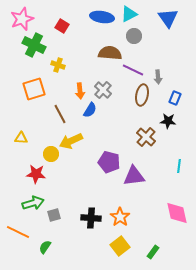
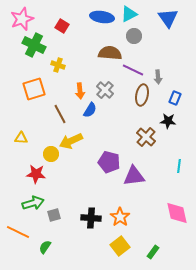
gray cross: moved 2 px right
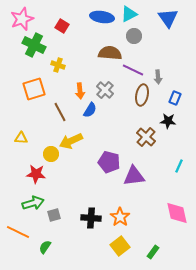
brown line: moved 2 px up
cyan line: rotated 16 degrees clockwise
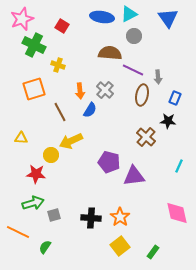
yellow circle: moved 1 px down
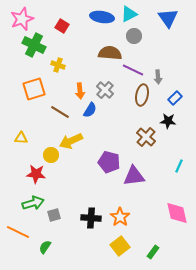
blue rectangle: rotated 24 degrees clockwise
brown line: rotated 30 degrees counterclockwise
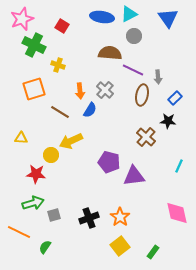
black cross: moved 2 px left; rotated 24 degrees counterclockwise
orange line: moved 1 px right
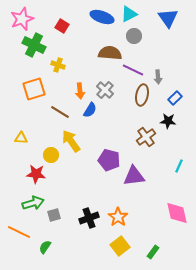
blue ellipse: rotated 10 degrees clockwise
brown cross: rotated 12 degrees clockwise
yellow arrow: rotated 80 degrees clockwise
purple pentagon: moved 2 px up
orange star: moved 2 px left
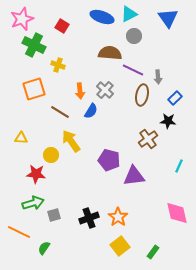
blue semicircle: moved 1 px right, 1 px down
brown cross: moved 2 px right, 2 px down
green semicircle: moved 1 px left, 1 px down
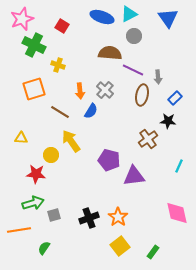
orange line: moved 2 px up; rotated 35 degrees counterclockwise
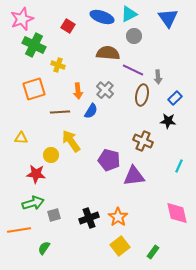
red square: moved 6 px right
brown semicircle: moved 2 px left
orange arrow: moved 2 px left
brown line: rotated 36 degrees counterclockwise
brown cross: moved 5 px left, 2 px down; rotated 30 degrees counterclockwise
